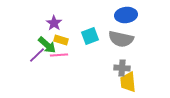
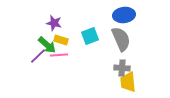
blue ellipse: moved 2 px left
purple star: rotated 21 degrees counterclockwise
gray semicircle: rotated 125 degrees counterclockwise
purple line: moved 1 px right, 1 px down
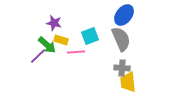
blue ellipse: rotated 45 degrees counterclockwise
pink line: moved 17 px right, 3 px up
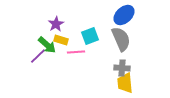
blue ellipse: rotated 10 degrees clockwise
purple star: moved 2 px right, 1 px down; rotated 28 degrees clockwise
yellow trapezoid: moved 3 px left, 1 px down
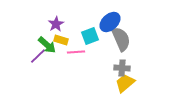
blue ellipse: moved 14 px left, 7 px down
yellow trapezoid: rotated 55 degrees clockwise
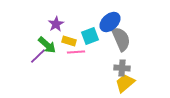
yellow rectangle: moved 8 px right, 1 px down
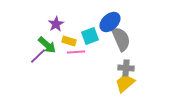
gray cross: moved 4 px right
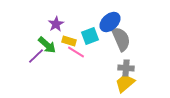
pink line: rotated 36 degrees clockwise
purple line: moved 2 px left
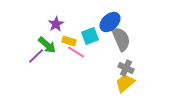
gray cross: rotated 21 degrees clockwise
